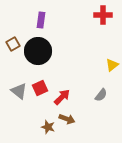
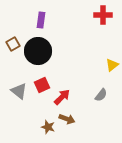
red square: moved 2 px right, 3 px up
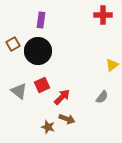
gray semicircle: moved 1 px right, 2 px down
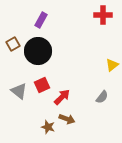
purple rectangle: rotated 21 degrees clockwise
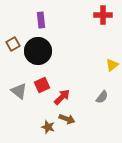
purple rectangle: rotated 35 degrees counterclockwise
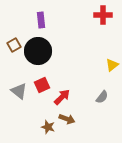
brown square: moved 1 px right, 1 px down
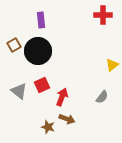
red arrow: rotated 24 degrees counterclockwise
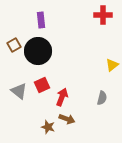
gray semicircle: moved 1 px down; rotated 24 degrees counterclockwise
